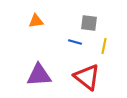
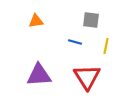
gray square: moved 2 px right, 3 px up
yellow line: moved 2 px right
red triangle: rotated 20 degrees clockwise
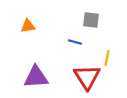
orange triangle: moved 8 px left, 5 px down
yellow line: moved 1 px right, 12 px down
purple triangle: moved 3 px left, 2 px down
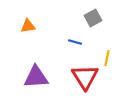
gray square: moved 2 px right, 2 px up; rotated 36 degrees counterclockwise
red triangle: moved 2 px left
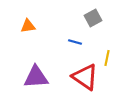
red triangle: rotated 24 degrees counterclockwise
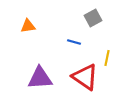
blue line: moved 1 px left
purple triangle: moved 4 px right, 1 px down
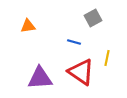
red triangle: moved 4 px left, 5 px up
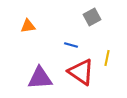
gray square: moved 1 px left, 1 px up
blue line: moved 3 px left, 3 px down
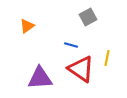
gray square: moved 4 px left
orange triangle: moved 1 px left; rotated 28 degrees counterclockwise
red triangle: moved 3 px up
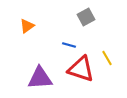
gray square: moved 2 px left
blue line: moved 2 px left
yellow line: rotated 42 degrees counterclockwise
red triangle: rotated 16 degrees counterclockwise
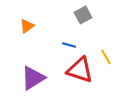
gray square: moved 3 px left, 2 px up
yellow line: moved 1 px left, 1 px up
red triangle: moved 1 px left, 1 px down
purple triangle: moved 7 px left; rotated 28 degrees counterclockwise
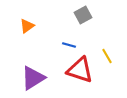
yellow line: moved 1 px right, 1 px up
